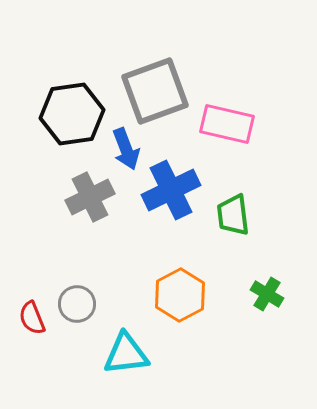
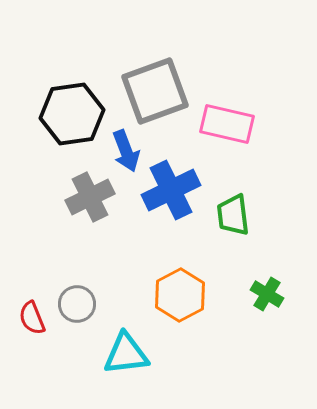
blue arrow: moved 2 px down
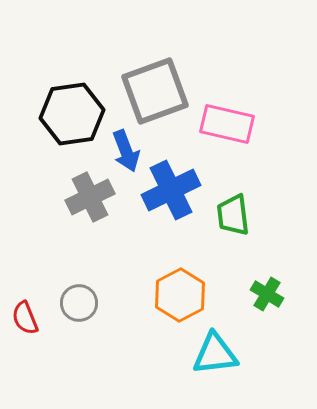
gray circle: moved 2 px right, 1 px up
red semicircle: moved 7 px left
cyan triangle: moved 89 px right
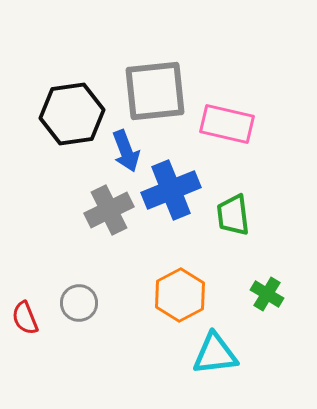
gray square: rotated 14 degrees clockwise
blue cross: rotated 4 degrees clockwise
gray cross: moved 19 px right, 13 px down
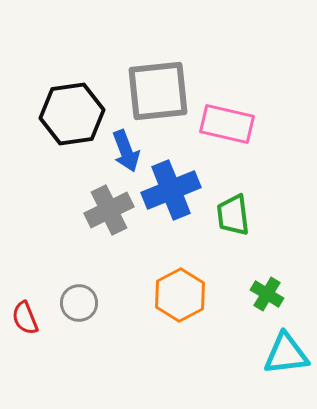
gray square: moved 3 px right
cyan triangle: moved 71 px right
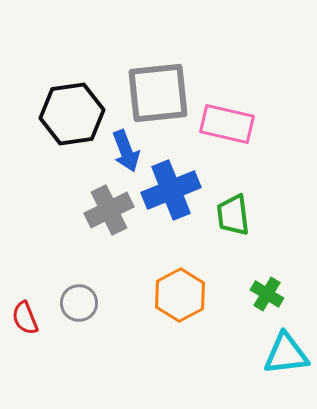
gray square: moved 2 px down
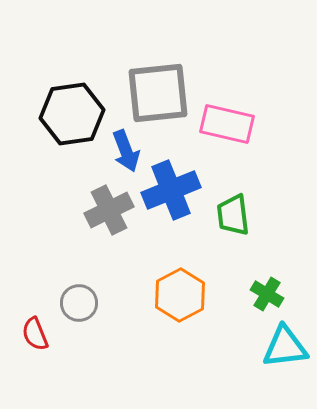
red semicircle: moved 10 px right, 16 px down
cyan triangle: moved 1 px left, 7 px up
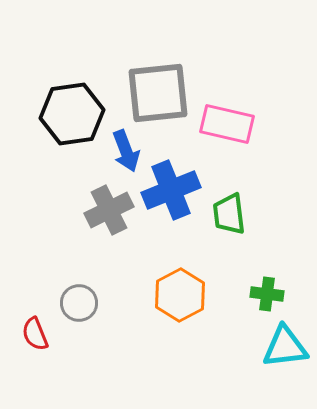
green trapezoid: moved 4 px left, 1 px up
green cross: rotated 24 degrees counterclockwise
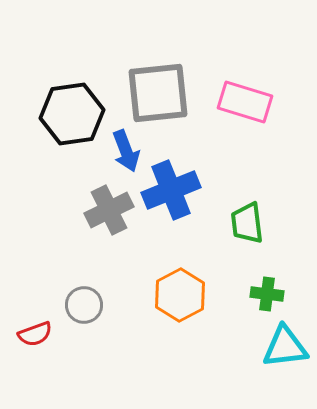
pink rectangle: moved 18 px right, 22 px up; rotated 4 degrees clockwise
green trapezoid: moved 18 px right, 9 px down
gray circle: moved 5 px right, 2 px down
red semicircle: rotated 88 degrees counterclockwise
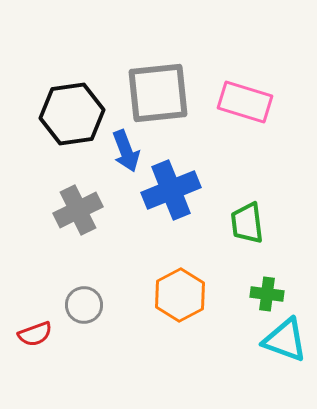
gray cross: moved 31 px left
cyan triangle: moved 7 px up; rotated 27 degrees clockwise
